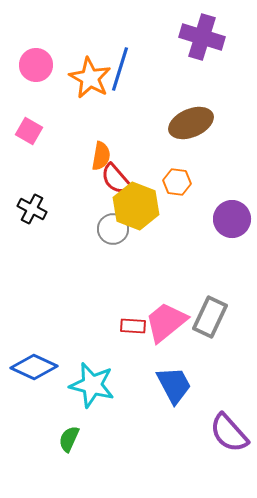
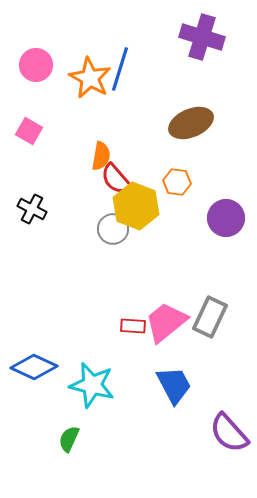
purple circle: moved 6 px left, 1 px up
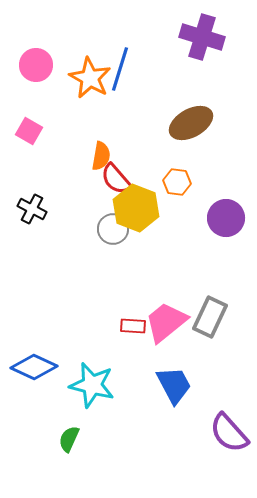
brown ellipse: rotated 6 degrees counterclockwise
yellow hexagon: moved 2 px down
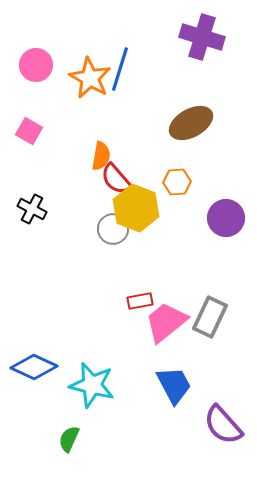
orange hexagon: rotated 12 degrees counterclockwise
red rectangle: moved 7 px right, 25 px up; rotated 15 degrees counterclockwise
purple semicircle: moved 6 px left, 8 px up
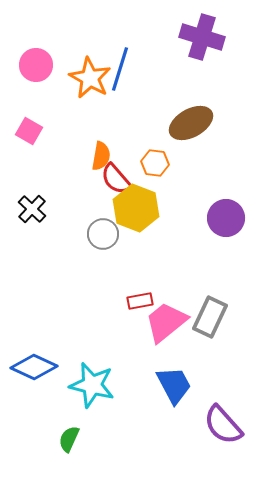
orange hexagon: moved 22 px left, 19 px up; rotated 12 degrees clockwise
black cross: rotated 16 degrees clockwise
gray circle: moved 10 px left, 5 px down
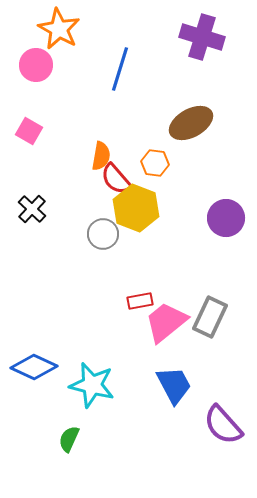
orange star: moved 31 px left, 49 px up
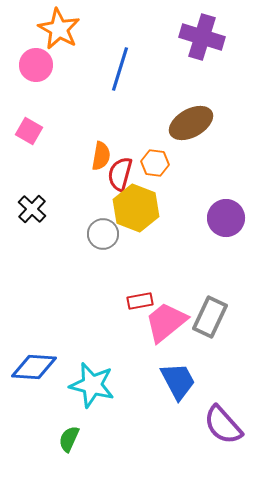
red semicircle: moved 4 px right, 5 px up; rotated 56 degrees clockwise
blue diamond: rotated 21 degrees counterclockwise
blue trapezoid: moved 4 px right, 4 px up
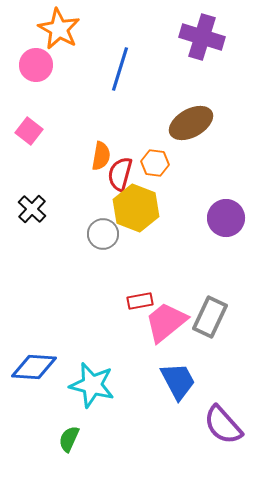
pink square: rotated 8 degrees clockwise
